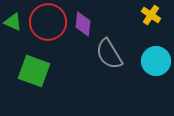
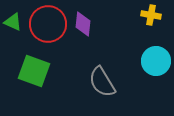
yellow cross: rotated 24 degrees counterclockwise
red circle: moved 2 px down
gray semicircle: moved 7 px left, 28 px down
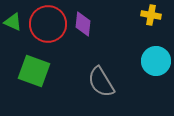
gray semicircle: moved 1 px left
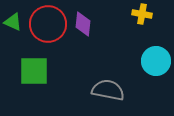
yellow cross: moved 9 px left, 1 px up
green square: rotated 20 degrees counterclockwise
gray semicircle: moved 7 px right, 8 px down; rotated 132 degrees clockwise
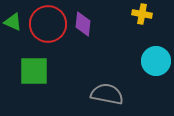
gray semicircle: moved 1 px left, 4 px down
